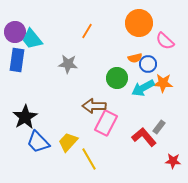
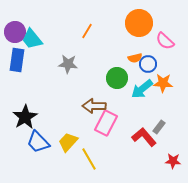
cyan arrow: moved 1 px left, 1 px down; rotated 10 degrees counterclockwise
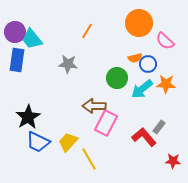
orange star: moved 3 px right, 1 px down
black star: moved 3 px right
blue trapezoid: rotated 20 degrees counterclockwise
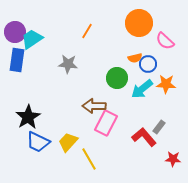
cyan trapezoid: rotated 95 degrees clockwise
red star: moved 2 px up
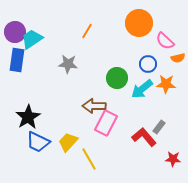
orange semicircle: moved 43 px right
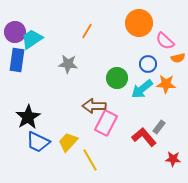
yellow line: moved 1 px right, 1 px down
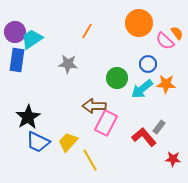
orange semicircle: moved 1 px left, 25 px up; rotated 112 degrees counterclockwise
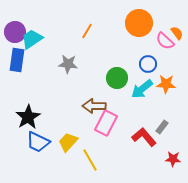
gray rectangle: moved 3 px right
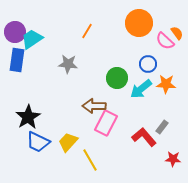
cyan arrow: moved 1 px left
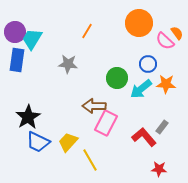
cyan trapezoid: rotated 25 degrees counterclockwise
red star: moved 14 px left, 10 px down
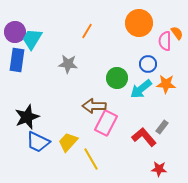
pink semicircle: rotated 48 degrees clockwise
black star: moved 1 px left; rotated 10 degrees clockwise
yellow line: moved 1 px right, 1 px up
